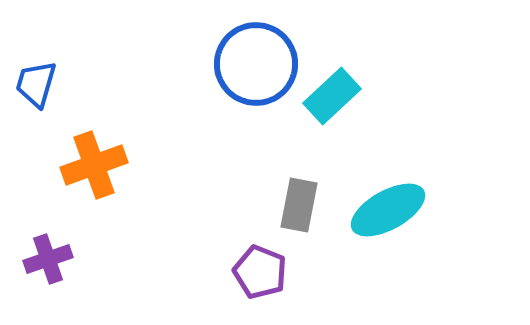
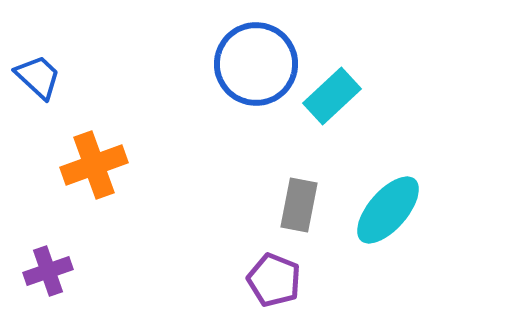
blue trapezoid: moved 2 px right, 7 px up; rotated 117 degrees clockwise
cyan ellipse: rotated 20 degrees counterclockwise
purple cross: moved 12 px down
purple pentagon: moved 14 px right, 8 px down
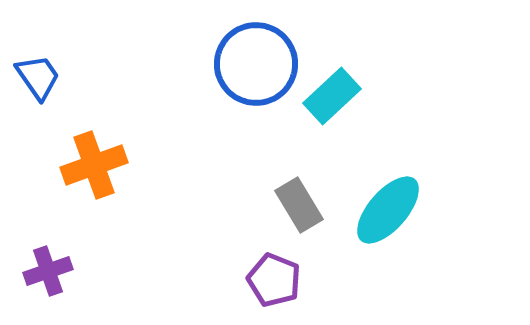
blue trapezoid: rotated 12 degrees clockwise
gray rectangle: rotated 42 degrees counterclockwise
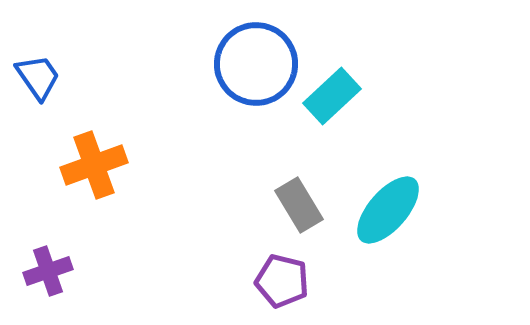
purple pentagon: moved 8 px right, 1 px down; rotated 8 degrees counterclockwise
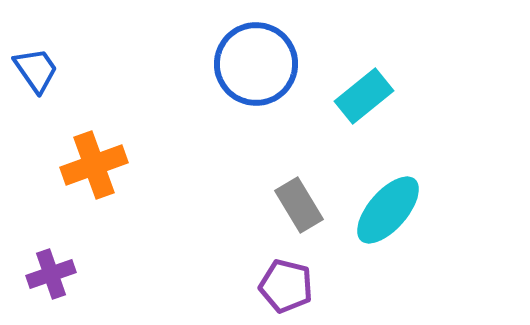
blue trapezoid: moved 2 px left, 7 px up
cyan rectangle: moved 32 px right; rotated 4 degrees clockwise
purple cross: moved 3 px right, 3 px down
purple pentagon: moved 4 px right, 5 px down
